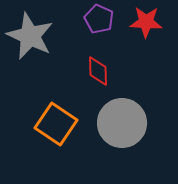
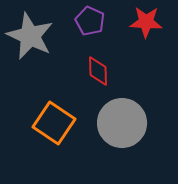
purple pentagon: moved 9 px left, 2 px down
orange square: moved 2 px left, 1 px up
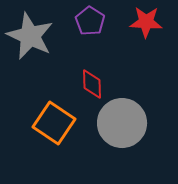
purple pentagon: rotated 8 degrees clockwise
red diamond: moved 6 px left, 13 px down
